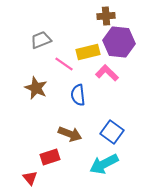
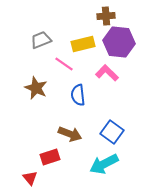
yellow rectangle: moved 5 px left, 8 px up
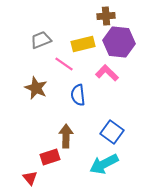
brown arrow: moved 4 px left, 2 px down; rotated 110 degrees counterclockwise
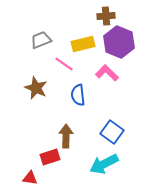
purple hexagon: rotated 16 degrees clockwise
red triangle: rotated 42 degrees counterclockwise
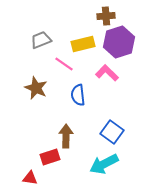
purple hexagon: rotated 20 degrees clockwise
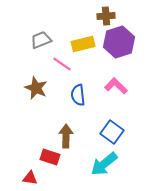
pink line: moved 2 px left
pink L-shape: moved 9 px right, 13 px down
red rectangle: rotated 36 degrees clockwise
cyan arrow: rotated 12 degrees counterclockwise
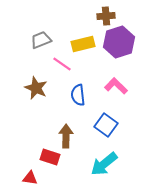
blue square: moved 6 px left, 7 px up
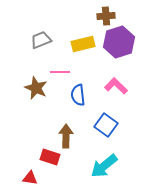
pink line: moved 2 px left, 8 px down; rotated 36 degrees counterclockwise
cyan arrow: moved 2 px down
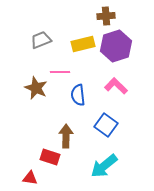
purple hexagon: moved 3 px left, 4 px down
